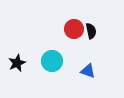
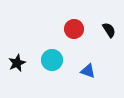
black semicircle: moved 18 px right, 1 px up; rotated 21 degrees counterclockwise
cyan circle: moved 1 px up
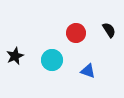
red circle: moved 2 px right, 4 px down
black star: moved 2 px left, 7 px up
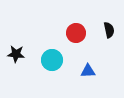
black semicircle: rotated 21 degrees clockwise
black star: moved 1 px right, 2 px up; rotated 30 degrees clockwise
blue triangle: rotated 21 degrees counterclockwise
